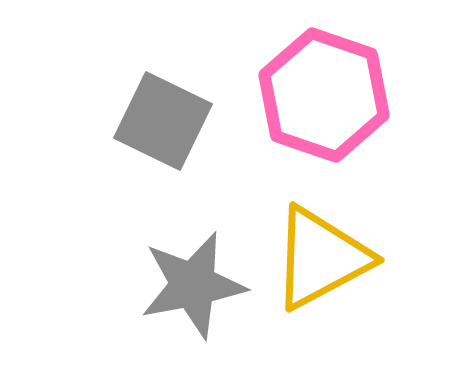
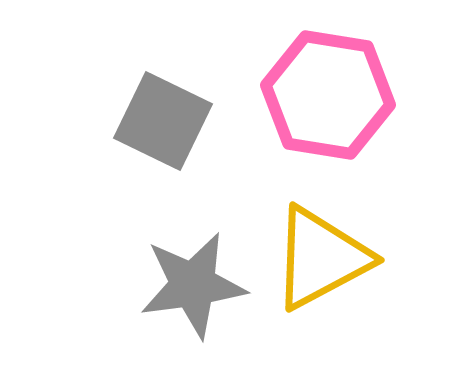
pink hexagon: moved 4 px right; rotated 10 degrees counterclockwise
gray star: rotated 3 degrees clockwise
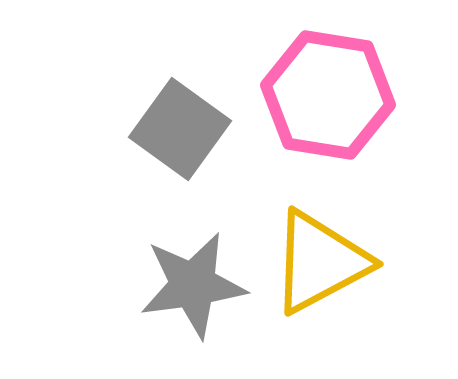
gray square: moved 17 px right, 8 px down; rotated 10 degrees clockwise
yellow triangle: moved 1 px left, 4 px down
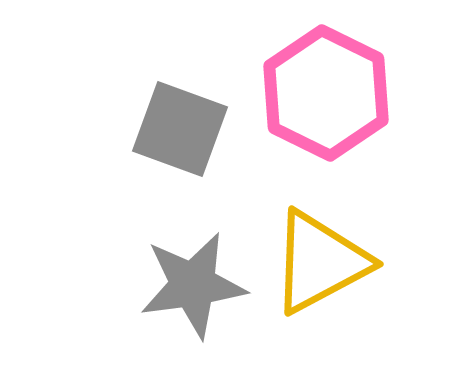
pink hexagon: moved 2 px left, 2 px up; rotated 17 degrees clockwise
gray square: rotated 16 degrees counterclockwise
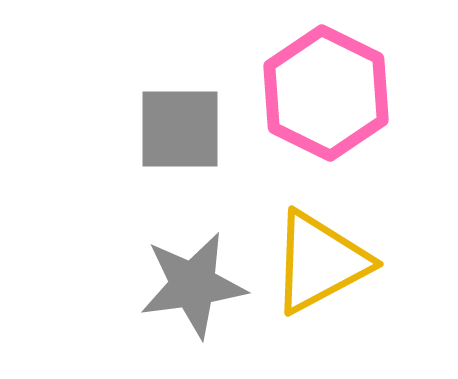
gray square: rotated 20 degrees counterclockwise
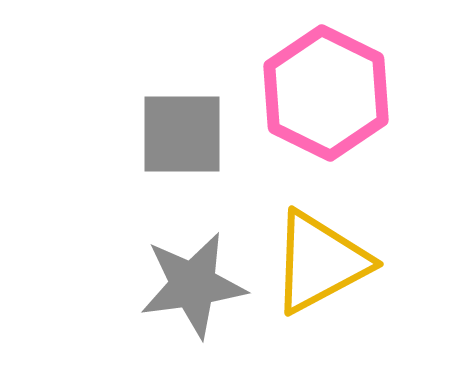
gray square: moved 2 px right, 5 px down
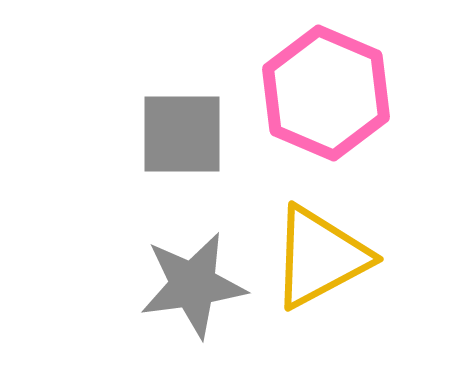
pink hexagon: rotated 3 degrees counterclockwise
yellow triangle: moved 5 px up
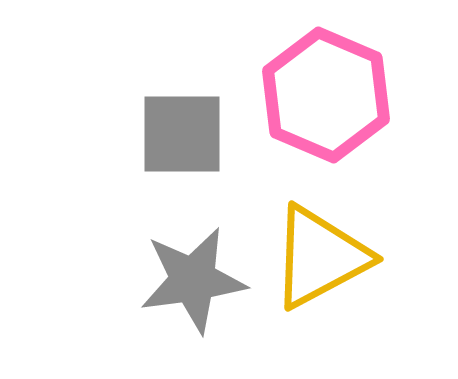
pink hexagon: moved 2 px down
gray star: moved 5 px up
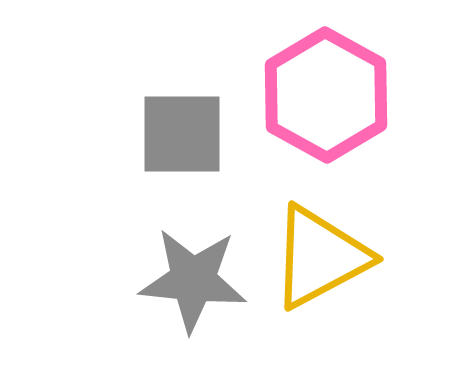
pink hexagon: rotated 6 degrees clockwise
gray star: rotated 14 degrees clockwise
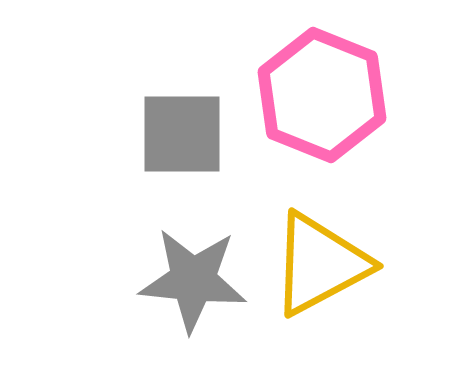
pink hexagon: moved 4 px left; rotated 7 degrees counterclockwise
yellow triangle: moved 7 px down
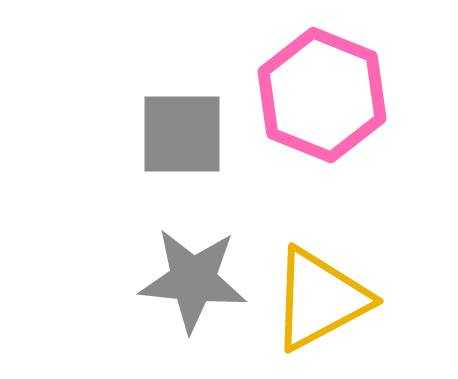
yellow triangle: moved 35 px down
